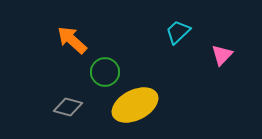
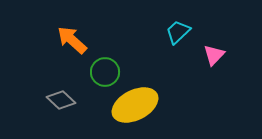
pink triangle: moved 8 px left
gray diamond: moved 7 px left, 7 px up; rotated 28 degrees clockwise
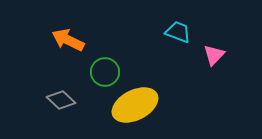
cyan trapezoid: rotated 64 degrees clockwise
orange arrow: moved 4 px left; rotated 16 degrees counterclockwise
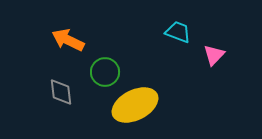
gray diamond: moved 8 px up; rotated 40 degrees clockwise
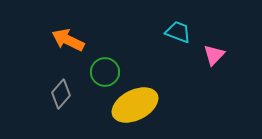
gray diamond: moved 2 px down; rotated 48 degrees clockwise
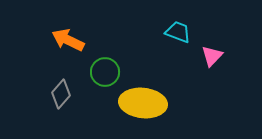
pink triangle: moved 2 px left, 1 px down
yellow ellipse: moved 8 px right, 2 px up; rotated 33 degrees clockwise
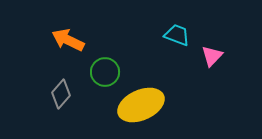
cyan trapezoid: moved 1 px left, 3 px down
yellow ellipse: moved 2 px left, 2 px down; rotated 30 degrees counterclockwise
